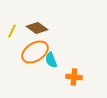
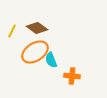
orange cross: moved 2 px left, 1 px up
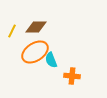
brown diamond: moved 1 px left, 1 px up; rotated 35 degrees counterclockwise
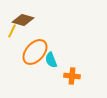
brown diamond: moved 13 px left, 7 px up; rotated 15 degrees clockwise
orange ellipse: rotated 16 degrees counterclockwise
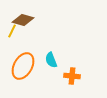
orange ellipse: moved 12 px left, 14 px down; rotated 12 degrees counterclockwise
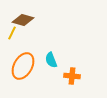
yellow line: moved 2 px down
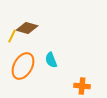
brown diamond: moved 4 px right, 8 px down
yellow line: moved 3 px down
orange cross: moved 10 px right, 10 px down
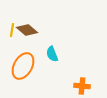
brown diamond: moved 2 px down; rotated 25 degrees clockwise
yellow line: moved 6 px up; rotated 16 degrees counterclockwise
cyan semicircle: moved 1 px right, 6 px up
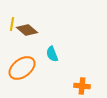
yellow line: moved 6 px up
orange ellipse: moved 1 px left, 2 px down; rotated 24 degrees clockwise
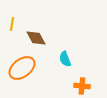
brown diamond: moved 9 px right, 8 px down; rotated 20 degrees clockwise
cyan semicircle: moved 13 px right, 5 px down
